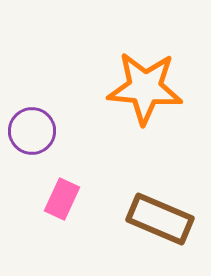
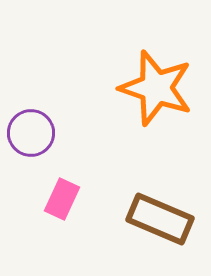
orange star: moved 11 px right; rotated 14 degrees clockwise
purple circle: moved 1 px left, 2 px down
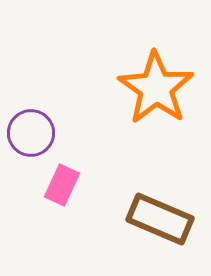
orange star: rotated 16 degrees clockwise
pink rectangle: moved 14 px up
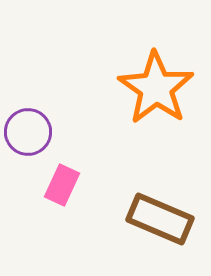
purple circle: moved 3 px left, 1 px up
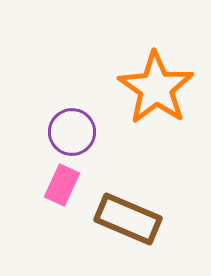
purple circle: moved 44 px right
brown rectangle: moved 32 px left
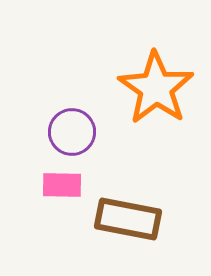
pink rectangle: rotated 66 degrees clockwise
brown rectangle: rotated 12 degrees counterclockwise
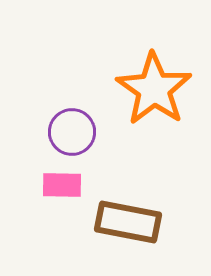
orange star: moved 2 px left, 1 px down
brown rectangle: moved 3 px down
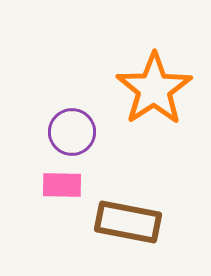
orange star: rotated 4 degrees clockwise
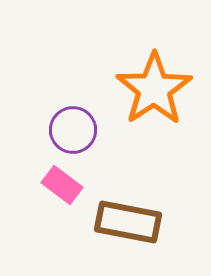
purple circle: moved 1 px right, 2 px up
pink rectangle: rotated 36 degrees clockwise
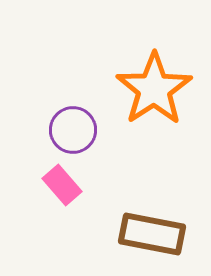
pink rectangle: rotated 12 degrees clockwise
brown rectangle: moved 24 px right, 12 px down
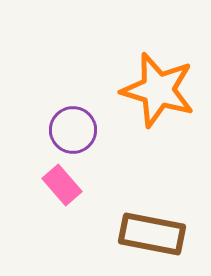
orange star: moved 4 px right, 1 px down; rotated 22 degrees counterclockwise
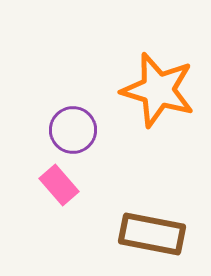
pink rectangle: moved 3 px left
